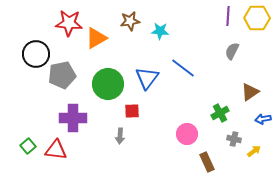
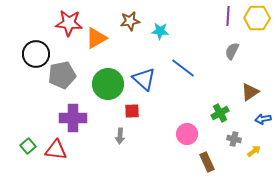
blue triangle: moved 3 px left, 1 px down; rotated 25 degrees counterclockwise
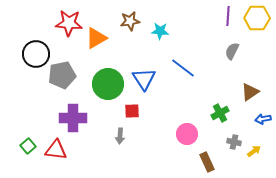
blue triangle: rotated 15 degrees clockwise
gray cross: moved 3 px down
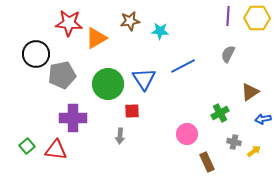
gray semicircle: moved 4 px left, 3 px down
blue line: moved 2 px up; rotated 65 degrees counterclockwise
green square: moved 1 px left
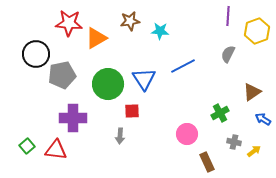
yellow hexagon: moved 13 px down; rotated 20 degrees counterclockwise
brown triangle: moved 2 px right
blue arrow: rotated 42 degrees clockwise
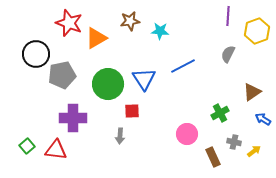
red star: rotated 16 degrees clockwise
brown rectangle: moved 6 px right, 5 px up
